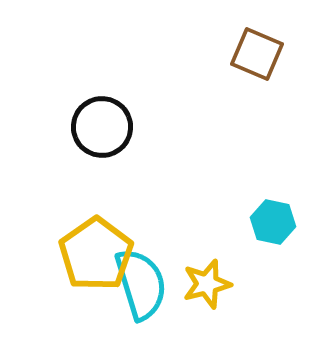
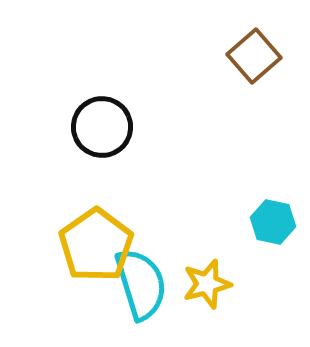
brown square: moved 3 px left, 2 px down; rotated 26 degrees clockwise
yellow pentagon: moved 9 px up
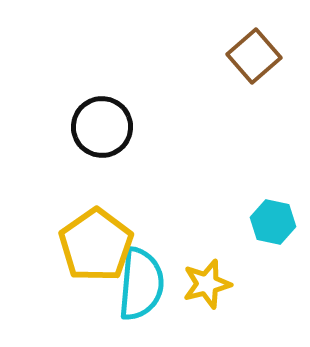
cyan semicircle: rotated 22 degrees clockwise
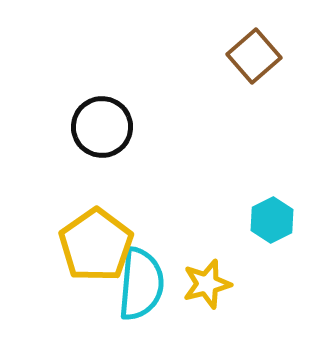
cyan hexagon: moved 1 px left, 2 px up; rotated 21 degrees clockwise
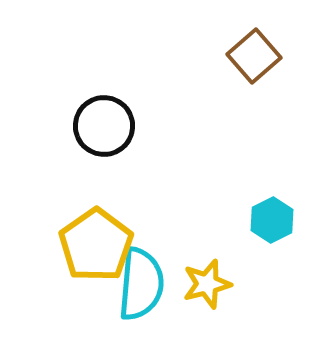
black circle: moved 2 px right, 1 px up
